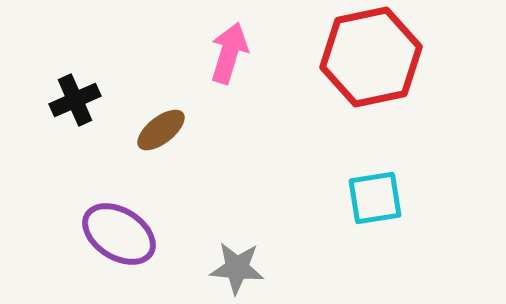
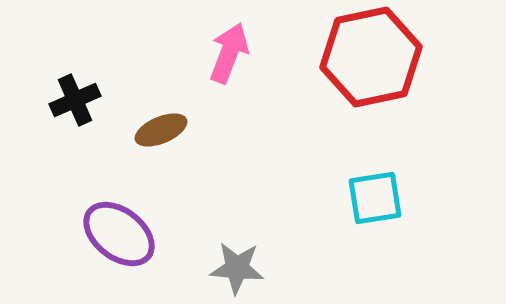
pink arrow: rotated 4 degrees clockwise
brown ellipse: rotated 15 degrees clockwise
purple ellipse: rotated 6 degrees clockwise
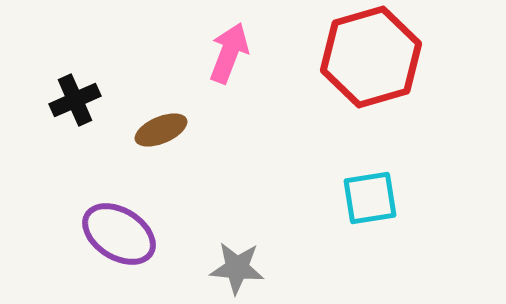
red hexagon: rotated 4 degrees counterclockwise
cyan square: moved 5 px left
purple ellipse: rotated 6 degrees counterclockwise
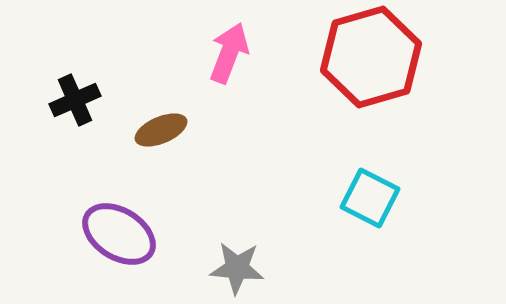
cyan square: rotated 36 degrees clockwise
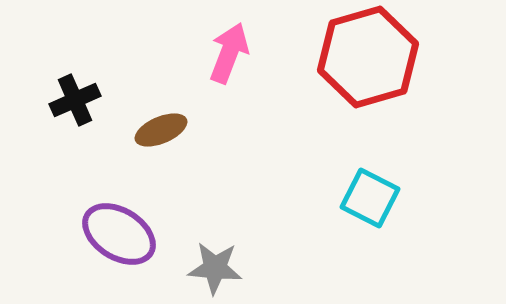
red hexagon: moved 3 px left
gray star: moved 22 px left
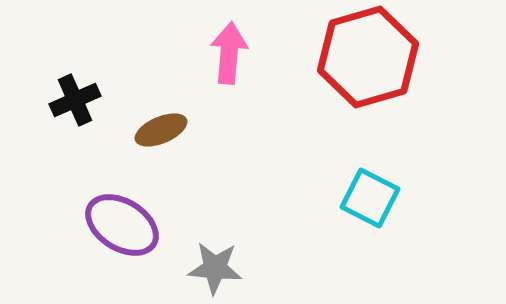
pink arrow: rotated 16 degrees counterclockwise
purple ellipse: moved 3 px right, 9 px up
